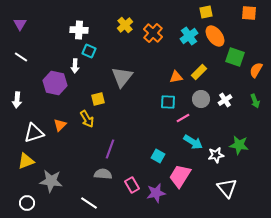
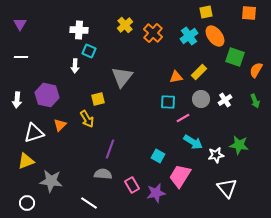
white line at (21, 57): rotated 32 degrees counterclockwise
purple hexagon at (55, 83): moved 8 px left, 12 px down
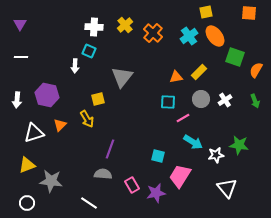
white cross at (79, 30): moved 15 px right, 3 px up
cyan square at (158, 156): rotated 16 degrees counterclockwise
yellow triangle at (26, 161): moved 1 px right, 4 px down
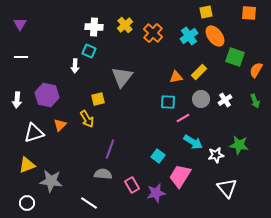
cyan square at (158, 156): rotated 24 degrees clockwise
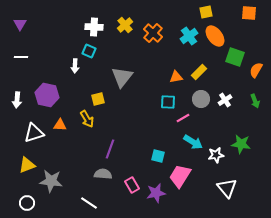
orange triangle at (60, 125): rotated 48 degrees clockwise
green star at (239, 145): moved 2 px right, 1 px up
cyan square at (158, 156): rotated 24 degrees counterclockwise
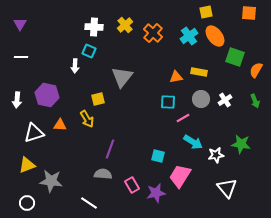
yellow rectangle at (199, 72): rotated 56 degrees clockwise
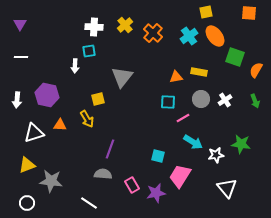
cyan square at (89, 51): rotated 32 degrees counterclockwise
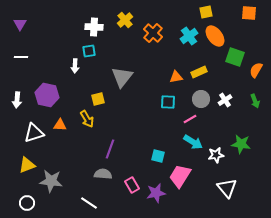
yellow cross at (125, 25): moved 5 px up
yellow rectangle at (199, 72): rotated 35 degrees counterclockwise
pink line at (183, 118): moved 7 px right, 1 px down
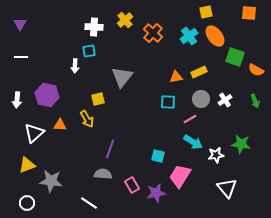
orange semicircle at (256, 70): rotated 91 degrees counterclockwise
white triangle at (34, 133): rotated 25 degrees counterclockwise
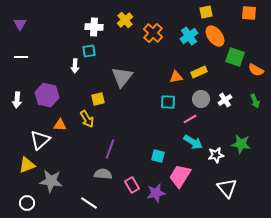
white triangle at (34, 133): moved 6 px right, 7 px down
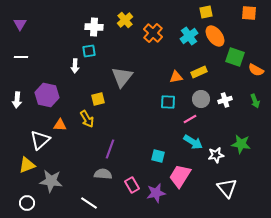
white cross at (225, 100): rotated 16 degrees clockwise
